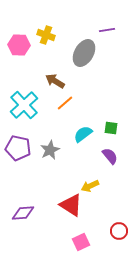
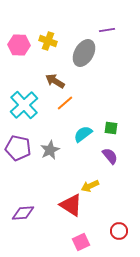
yellow cross: moved 2 px right, 6 px down
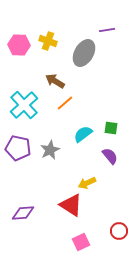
yellow arrow: moved 3 px left, 3 px up
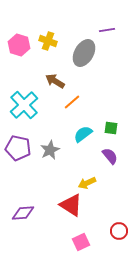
pink hexagon: rotated 15 degrees clockwise
orange line: moved 7 px right, 1 px up
